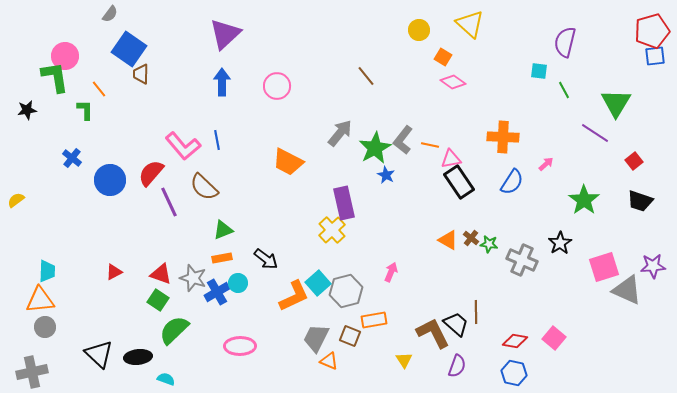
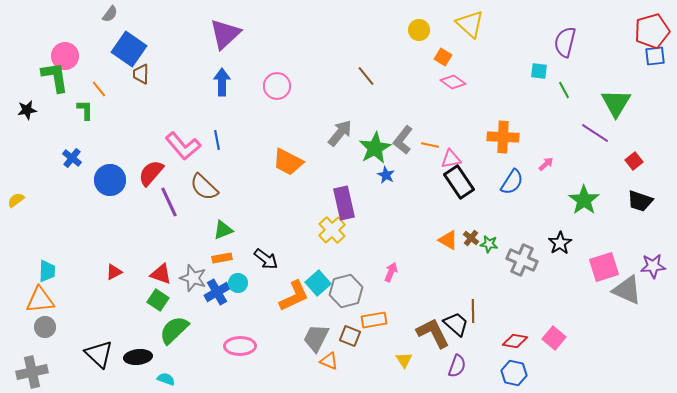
brown line at (476, 312): moved 3 px left, 1 px up
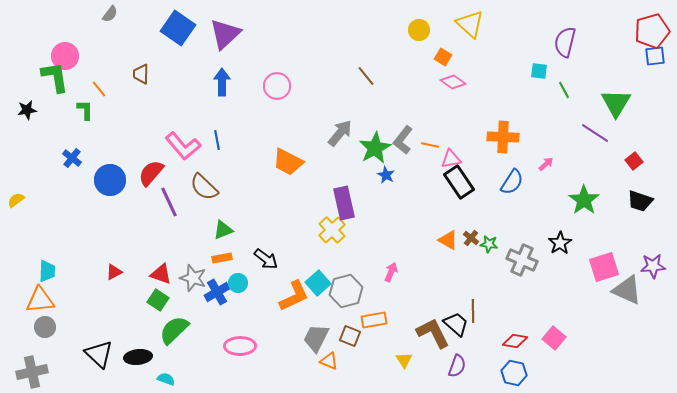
blue square at (129, 49): moved 49 px right, 21 px up
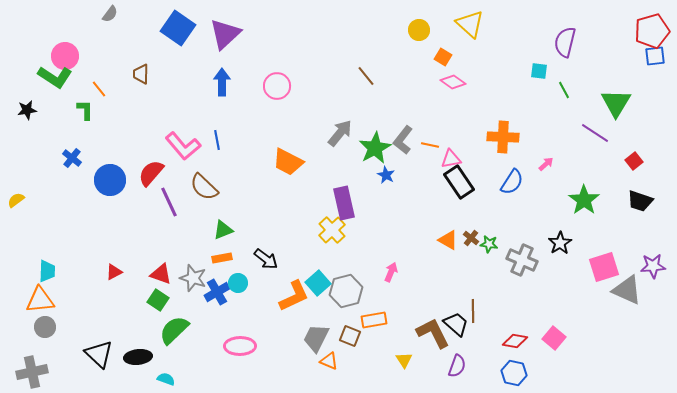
green L-shape at (55, 77): rotated 132 degrees clockwise
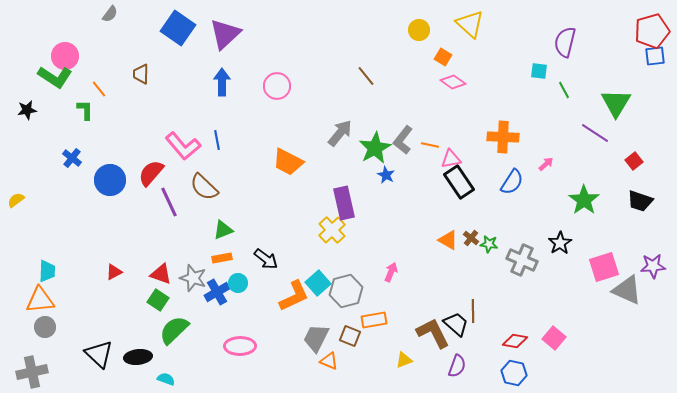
yellow triangle at (404, 360): rotated 42 degrees clockwise
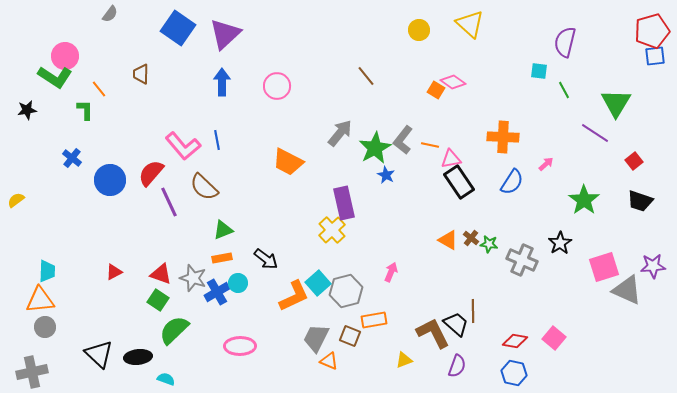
orange square at (443, 57): moved 7 px left, 33 px down
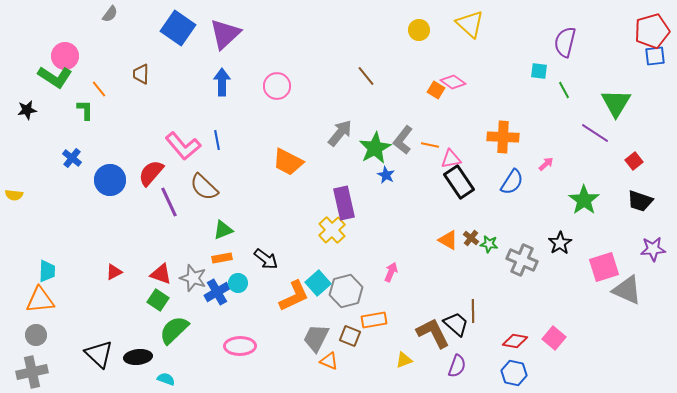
yellow semicircle at (16, 200): moved 2 px left, 5 px up; rotated 138 degrees counterclockwise
purple star at (653, 266): moved 17 px up
gray circle at (45, 327): moved 9 px left, 8 px down
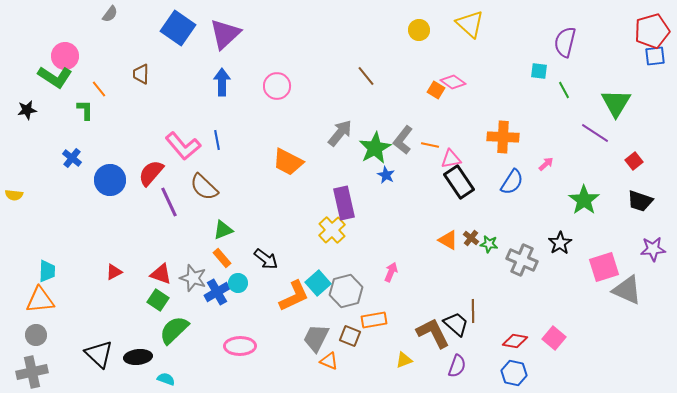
orange rectangle at (222, 258): rotated 60 degrees clockwise
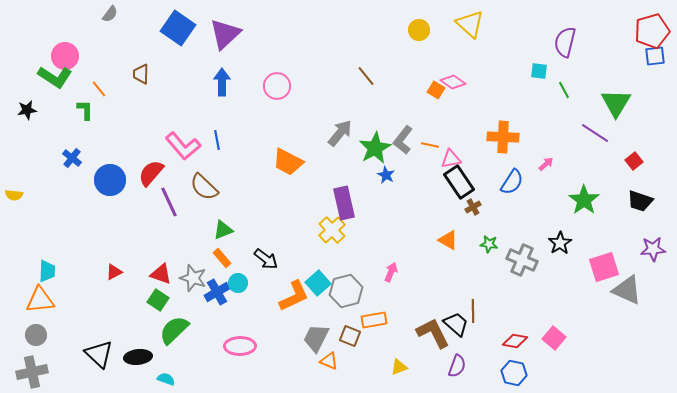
brown cross at (471, 238): moved 2 px right, 31 px up; rotated 21 degrees clockwise
yellow triangle at (404, 360): moved 5 px left, 7 px down
